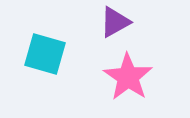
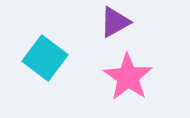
cyan square: moved 4 px down; rotated 21 degrees clockwise
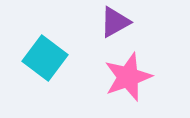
pink star: rotated 18 degrees clockwise
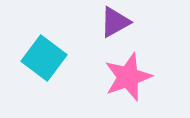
cyan square: moved 1 px left
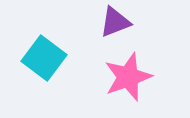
purple triangle: rotated 8 degrees clockwise
